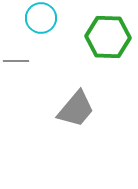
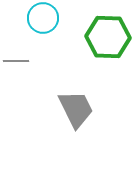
cyan circle: moved 2 px right
gray trapezoid: rotated 66 degrees counterclockwise
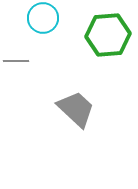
green hexagon: moved 2 px up; rotated 6 degrees counterclockwise
gray trapezoid: rotated 21 degrees counterclockwise
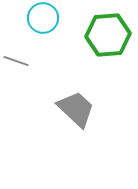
gray line: rotated 20 degrees clockwise
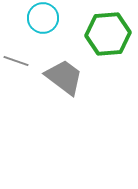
green hexagon: moved 1 px up
gray trapezoid: moved 12 px left, 32 px up; rotated 6 degrees counterclockwise
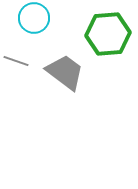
cyan circle: moved 9 px left
gray trapezoid: moved 1 px right, 5 px up
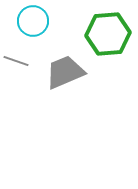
cyan circle: moved 1 px left, 3 px down
gray trapezoid: rotated 60 degrees counterclockwise
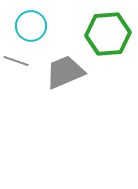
cyan circle: moved 2 px left, 5 px down
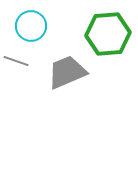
gray trapezoid: moved 2 px right
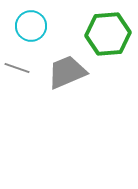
gray line: moved 1 px right, 7 px down
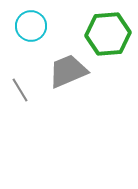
gray line: moved 3 px right, 22 px down; rotated 40 degrees clockwise
gray trapezoid: moved 1 px right, 1 px up
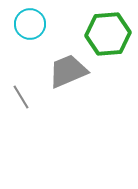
cyan circle: moved 1 px left, 2 px up
gray line: moved 1 px right, 7 px down
